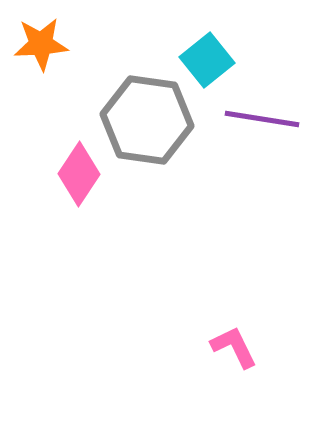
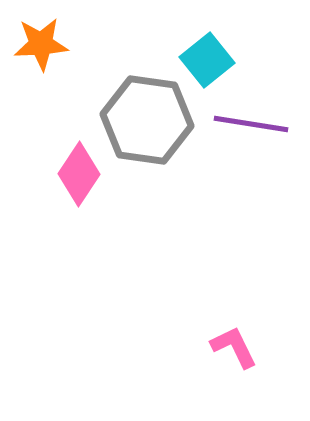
purple line: moved 11 px left, 5 px down
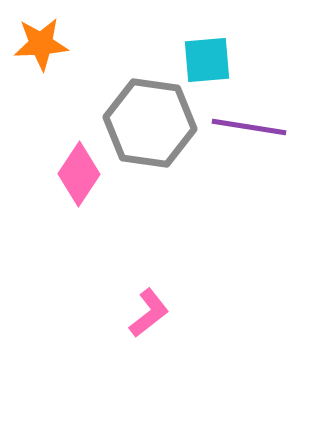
cyan square: rotated 34 degrees clockwise
gray hexagon: moved 3 px right, 3 px down
purple line: moved 2 px left, 3 px down
pink L-shape: moved 85 px left, 34 px up; rotated 78 degrees clockwise
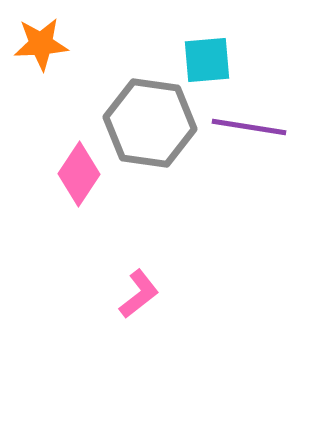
pink L-shape: moved 10 px left, 19 px up
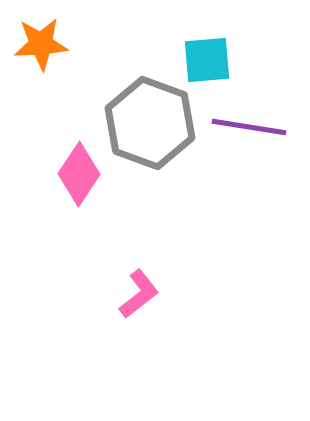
gray hexagon: rotated 12 degrees clockwise
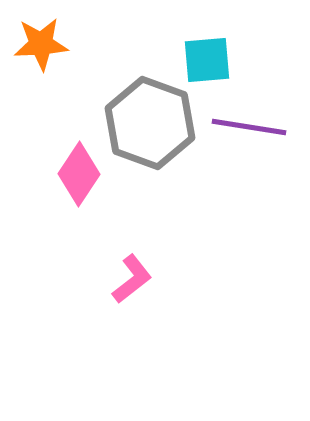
pink L-shape: moved 7 px left, 15 px up
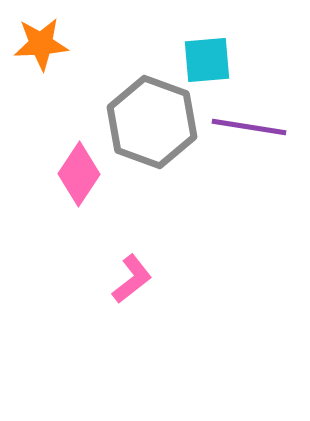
gray hexagon: moved 2 px right, 1 px up
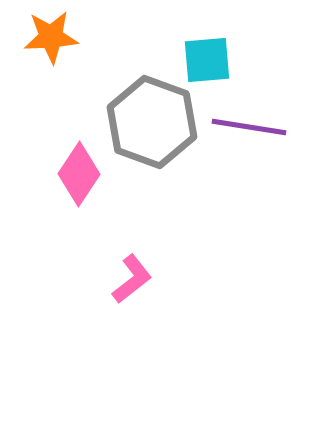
orange star: moved 10 px right, 7 px up
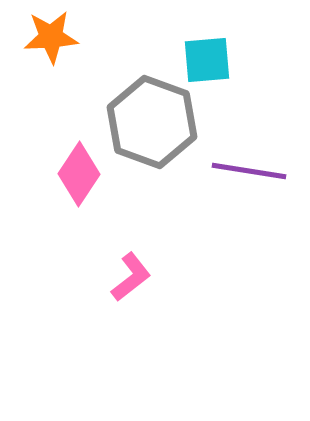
purple line: moved 44 px down
pink L-shape: moved 1 px left, 2 px up
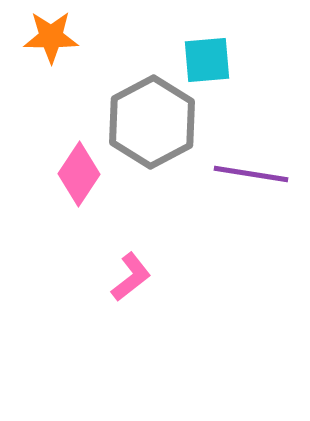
orange star: rotated 4 degrees clockwise
gray hexagon: rotated 12 degrees clockwise
purple line: moved 2 px right, 3 px down
